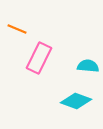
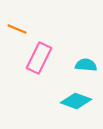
cyan semicircle: moved 2 px left, 1 px up
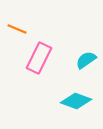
cyan semicircle: moved 5 px up; rotated 40 degrees counterclockwise
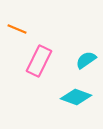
pink rectangle: moved 3 px down
cyan diamond: moved 4 px up
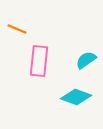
pink rectangle: rotated 20 degrees counterclockwise
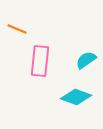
pink rectangle: moved 1 px right
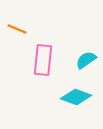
pink rectangle: moved 3 px right, 1 px up
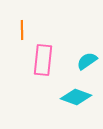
orange line: moved 5 px right, 1 px down; rotated 66 degrees clockwise
cyan semicircle: moved 1 px right, 1 px down
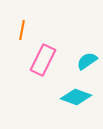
orange line: rotated 12 degrees clockwise
pink rectangle: rotated 20 degrees clockwise
